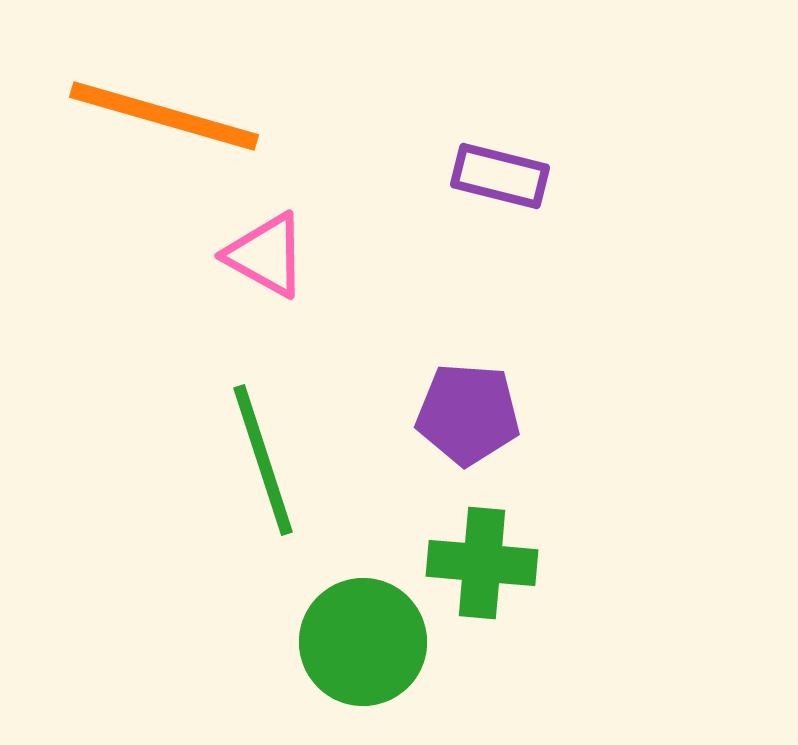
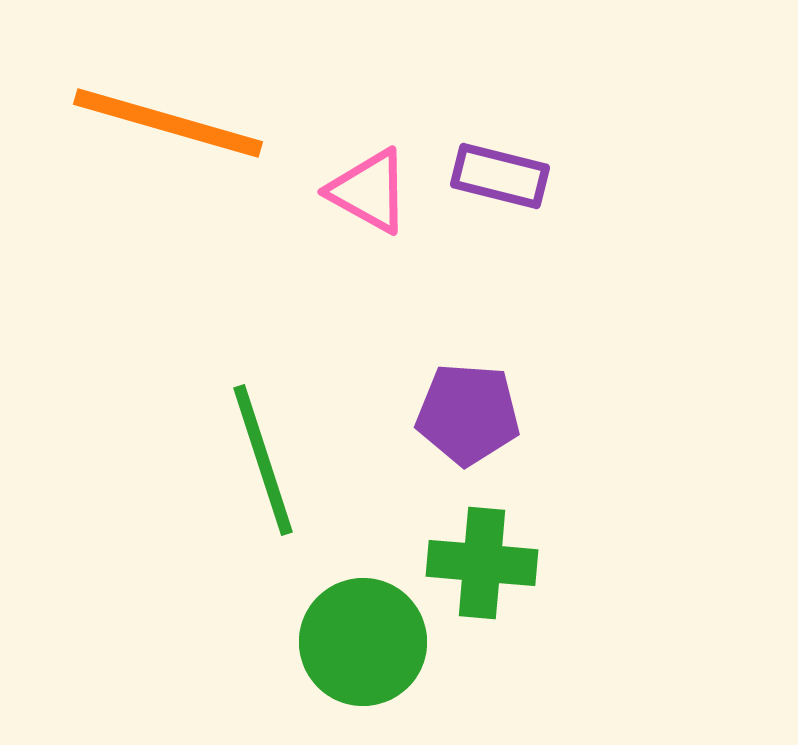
orange line: moved 4 px right, 7 px down
pink triangle: moved 103 px right, 64 px up
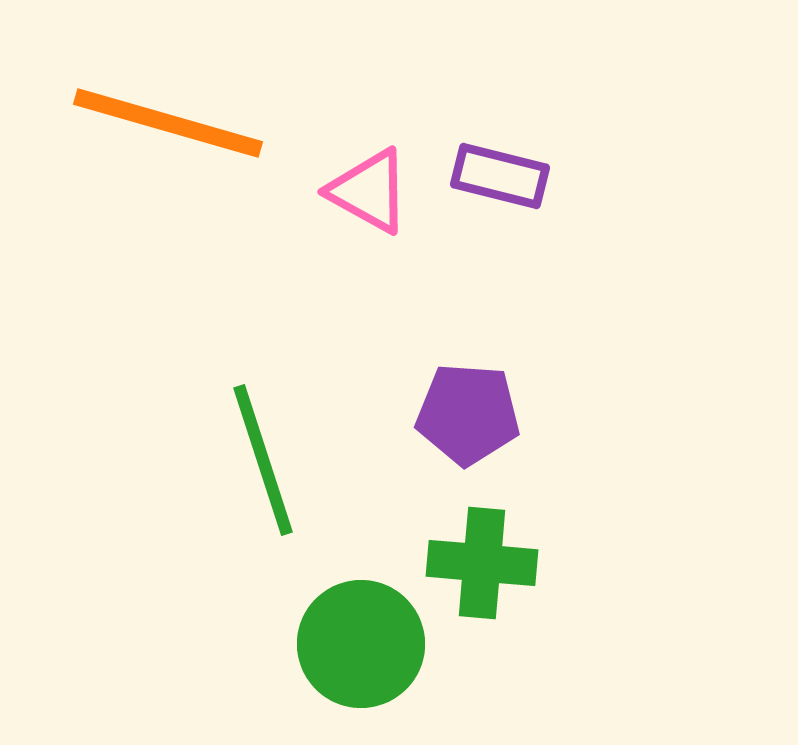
green circle: moved 2 px left, 2 px down
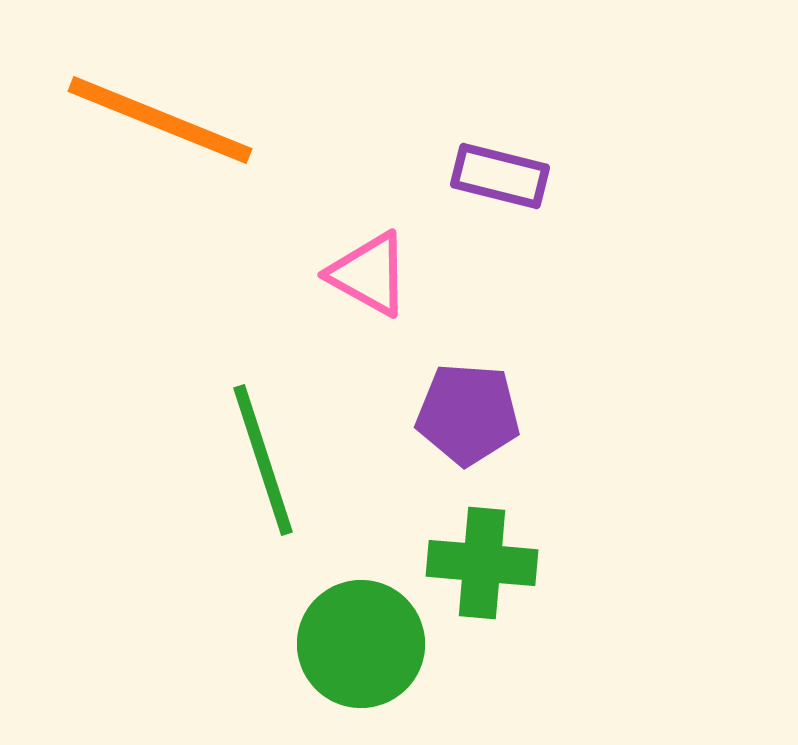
orange line: moved 8 px left, 3 px up; rotated 6 degrees clockwise
pink triangle: moved 83 px down
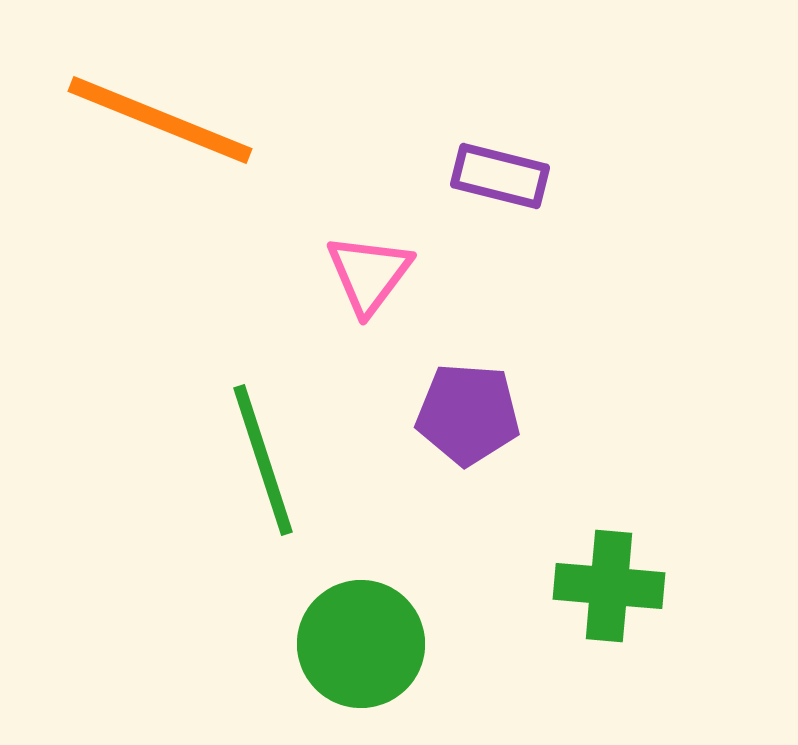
pink triangle: rotated 38 degrees clockwise
green cross: moved 127 px right, 23 px down
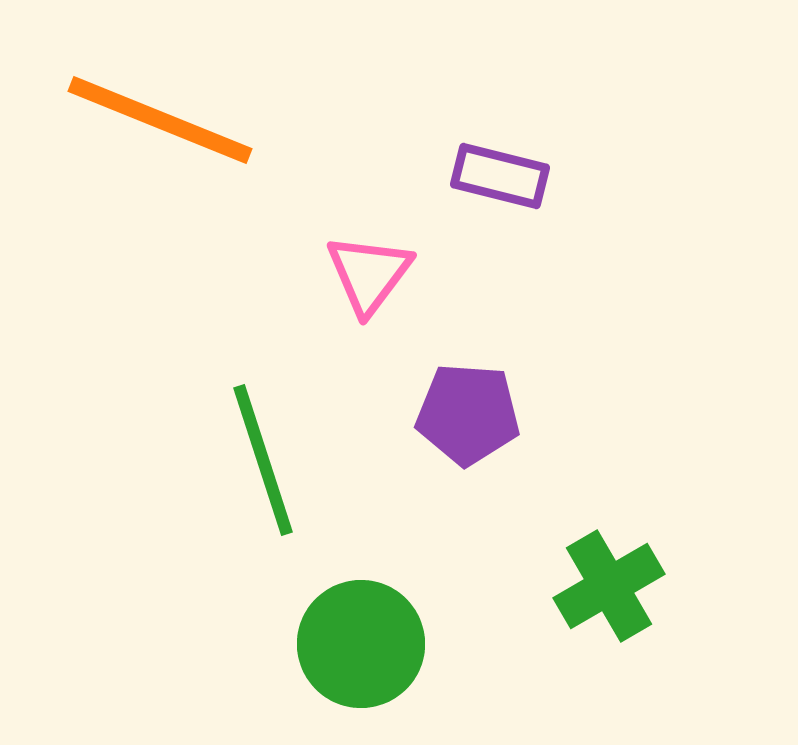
green cross: rotated 35 degrees counterclockwise
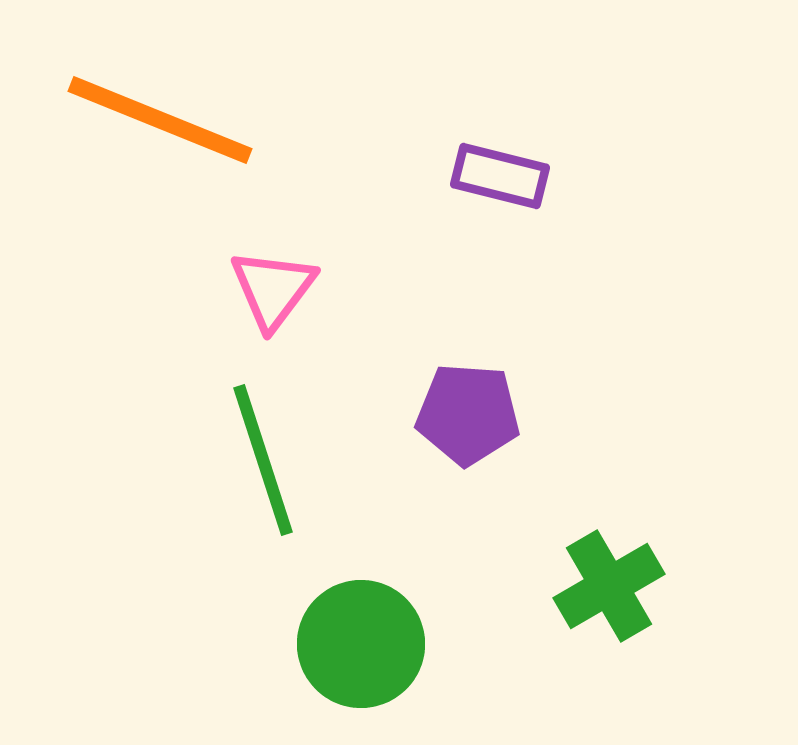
pink triangle: moved 96 px left, 15 px down
